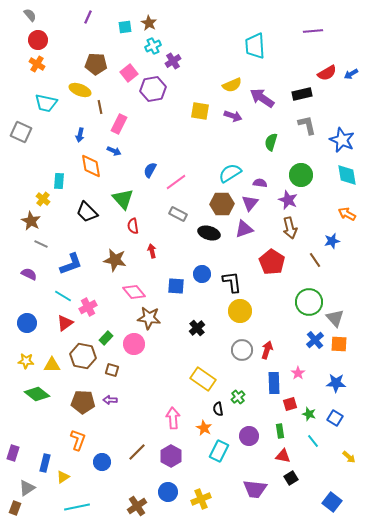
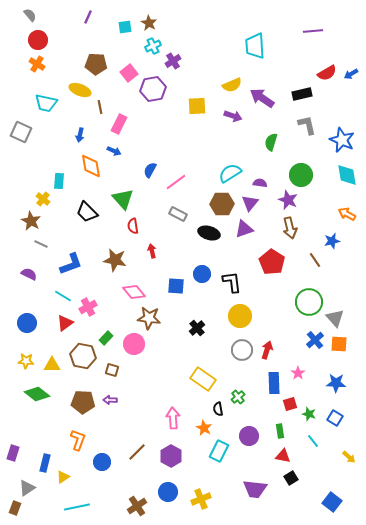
yellow square at (200, 111): moved 3 px left, 5 px up; rotated 12 degrees counterclockwise
yellow circle at (240, 311): moved 5 px down
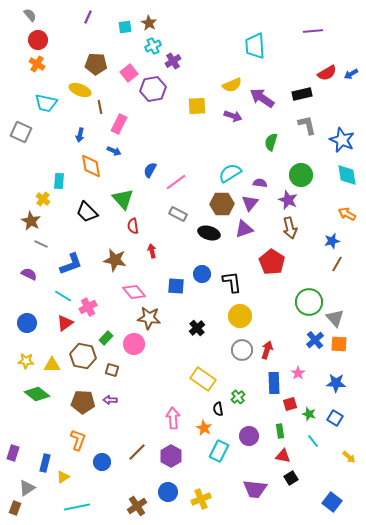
brown line at (315, 260): moved 22 px right, 4 px down; rotated 63 degrees clockwise
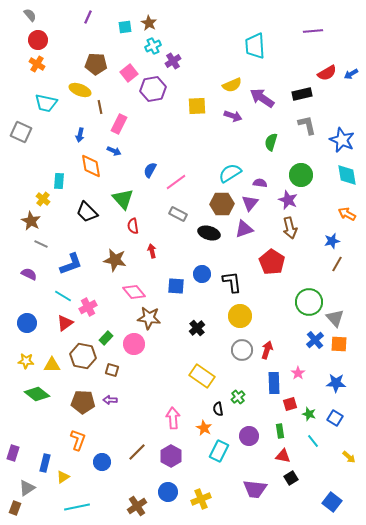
yellow rectangle at (203, 379): moved 1 px left, 3 px up
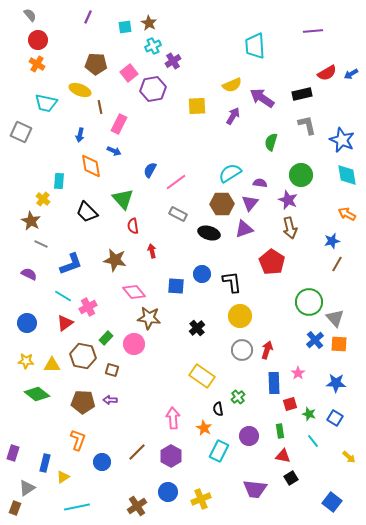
purple arrow at (233, 116): rotated 78 degrees counterclockwise
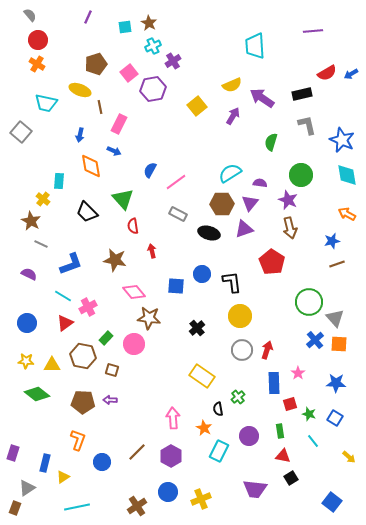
brown pentagon at (96, 64): rotated 20 degrees counterclockwise
yellow square at (197, 106): rotated 36 degrees counterclockwise
gray square at (21, 132): rotated 15 degrees clockwise
brown line at (337, 264): rotated 42 degrees clockwise
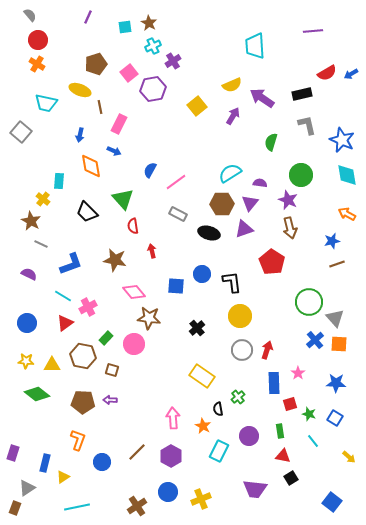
orange star at (204, 428): moved 1 px left, 2 px up
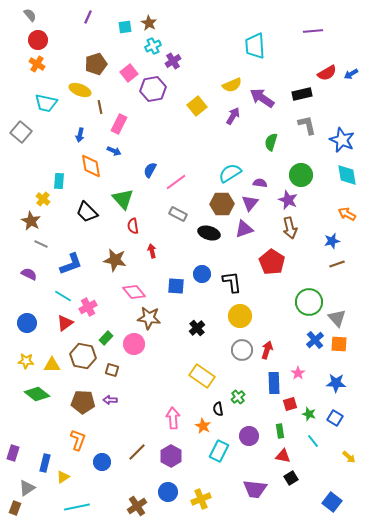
gray triangle at (335, 318): moved 2 px right
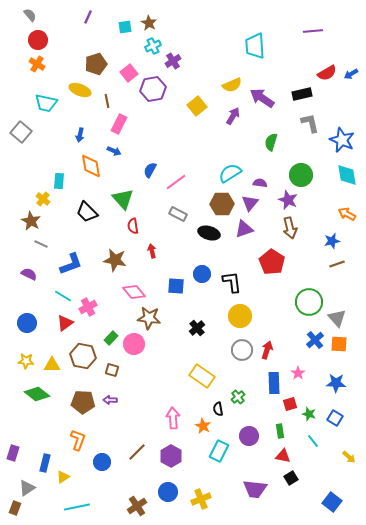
brown line at (100, 107): moved 7 px right, 6 px up
gray L-shape at (307, 125): moved 3 px right, 2 px up
green rectangle at (106, 338): moved 5 px right
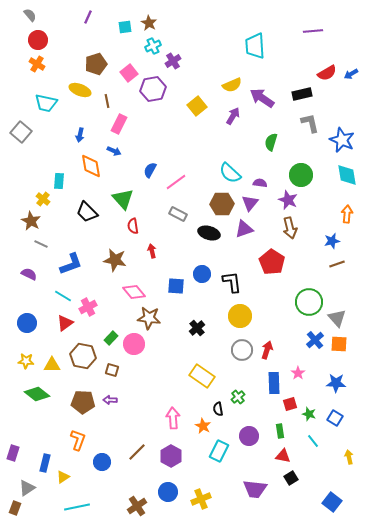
cyan semicircle at (230, 173): rotated 105 degrees counterclockwise
orange arrow at (347, 214): rotated 66 degrees clockwise
yellow arrow at (349, 457): rotated 144 degrees counterclockwise
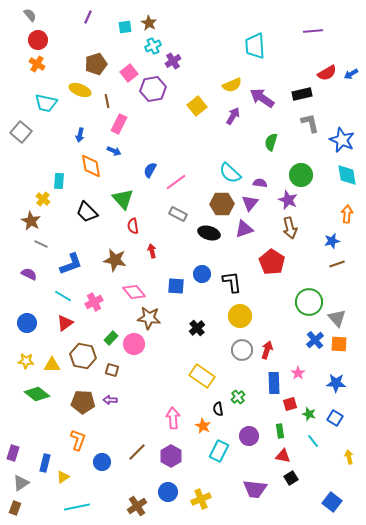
pink cross at (88, 307): moved 6 px right, 5 px up
gray triangle at (27, 488): moved 6 px left, 5 px up
